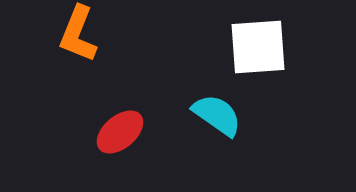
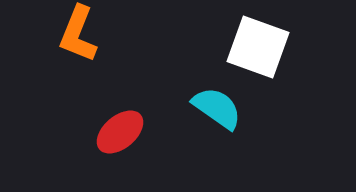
white square: rotated 24 degrees clockwise
cyan semicircle: moved 7 px up
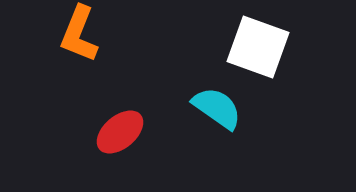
orange L-shape: moved 1 px right
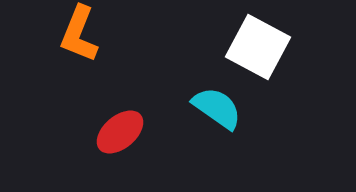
white square: rotated 8 degrees clockwise
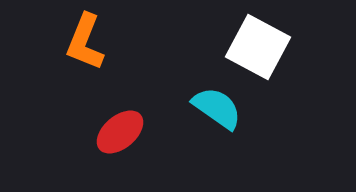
orange L-shape: moved 6 px right, 8 px down
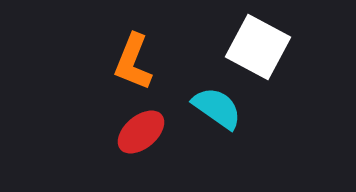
orange L-shape: moved 48 px right, 20 px down
red ellipse: moved 21 px right
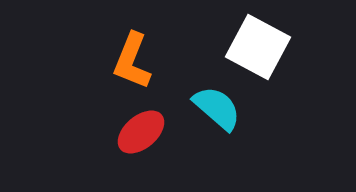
orange L-shape: moved 1 px left, 1 px up
cyan semicircle: rotated 6 degrees clockwise
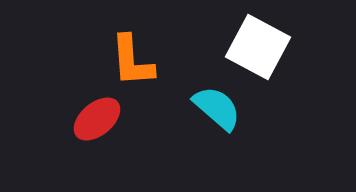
orange L-shape: rotated 26 degrees counterclockwise
red ellipse: moved 44 px left, 13 px up
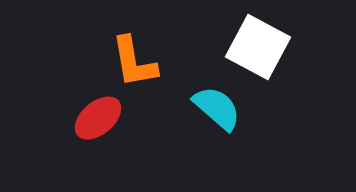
orange L-shape: moved 2 px right, 1 px down; rotated 6 degrees counterclockwise
red ellipse: moved 1 px right, 1 px up
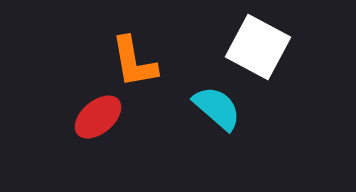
red ellipse: moved 1 px up
